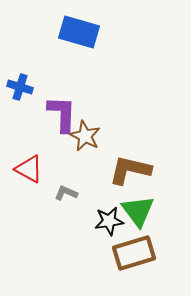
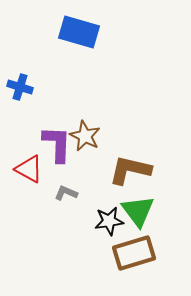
purple L-shape: moved 5 px left, 30 px down
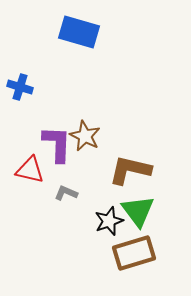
red triangle: moved 1 px right, 1 px down; rotated 16 degrees counterclockwise
black star: rotated 12 degrees counterclockwise
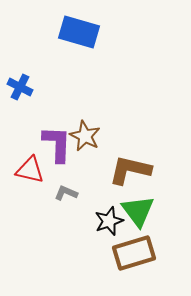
blue cross: rotated 10 degrees clockwise
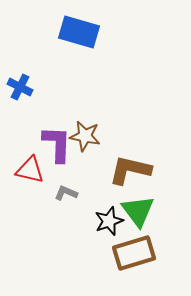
brown star: rotated 16 degrees counterclockwise
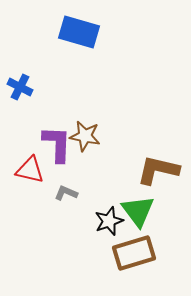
brown L-shape: moved 28 px right
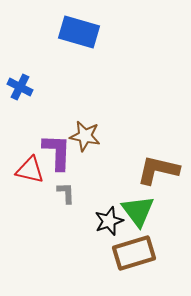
purple L-shape: moved 8 px down
gray L-shape: rotated 65 degrees clockwise
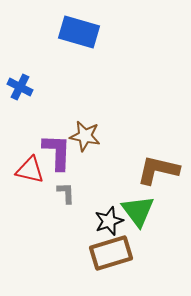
brown rectangle: moved 23 px left
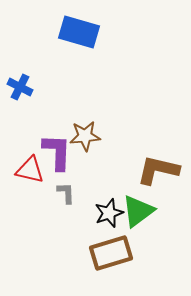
brown star: rotated 16 degrees counterclockwise
green triangle: rotated 30 degrees clockwise
black star: moved 8 px up
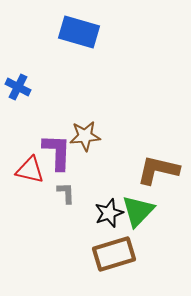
blue cross: moved 2 px left
green triangle: rotated 9 degrees counterclockwise
brown rectangle: moved 3 px right, 1 px down
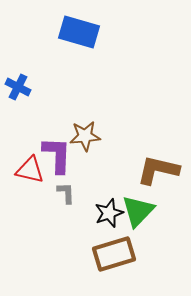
purple L-shape: moved 3 px down
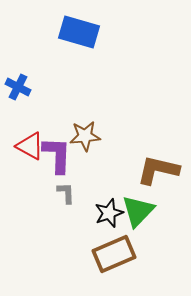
red triangle: moved 24 px up; rotated 16 degrees clockwise
brown rectangle: rotated 6 degrees counterclockwise
